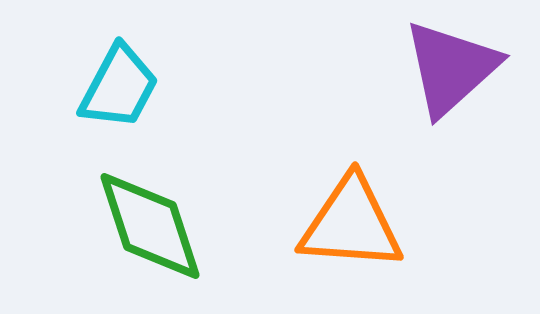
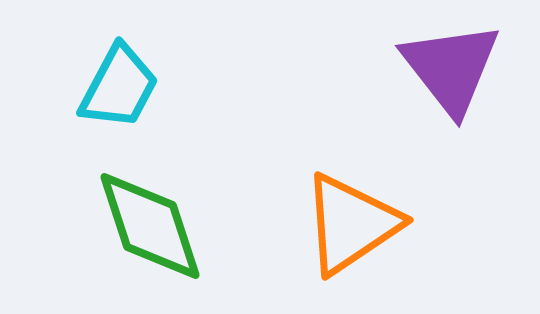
purple triangle: rotated 26 degrees counterclockwise
orange triangle: rotated 38 degrees counterclockwise
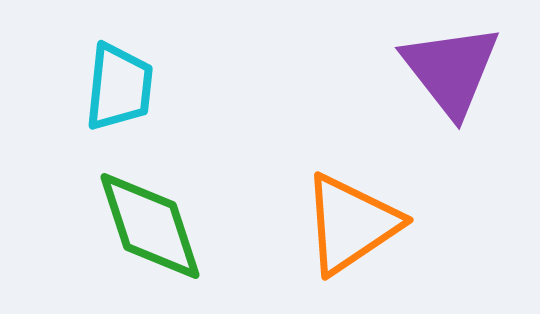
purple triangle: moved 2 px down
cyan trapezoid: rotated 22 degrees counterclockwise
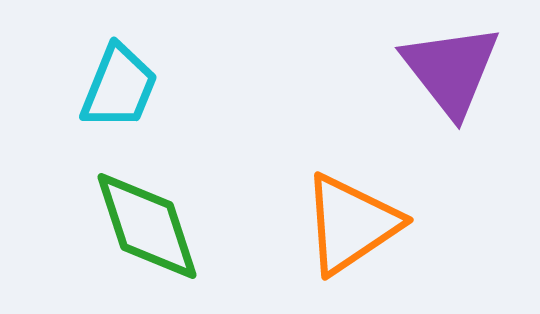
cyan trapezoid: rotated 16 degrees clockwise
green diamond: moved 3 px left
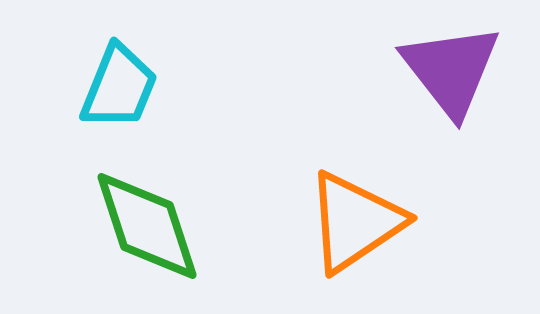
orange triangle: moved 4 px right, 2 px up
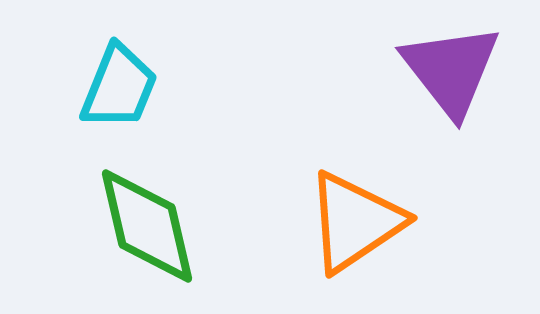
green diamond: rotated 5 degrees clockwise
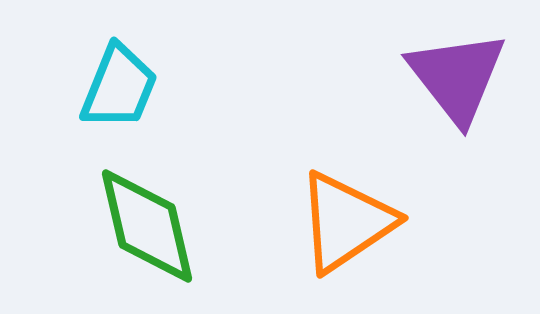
purple triangle: moved 6 px right, 7 px down
orange triangle: moved 9 px left
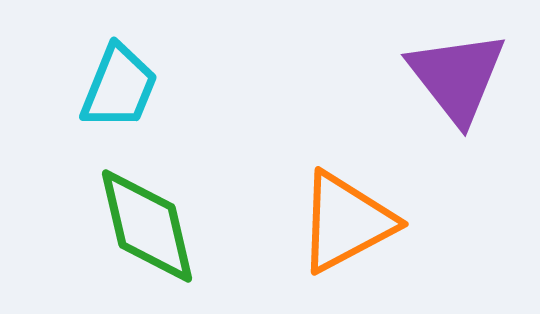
orange triangle: rotated 6 degrees clockwise
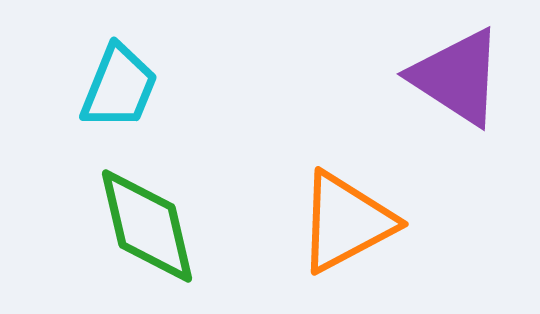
purple triangle: rotated 19 degrees counterclockwise
